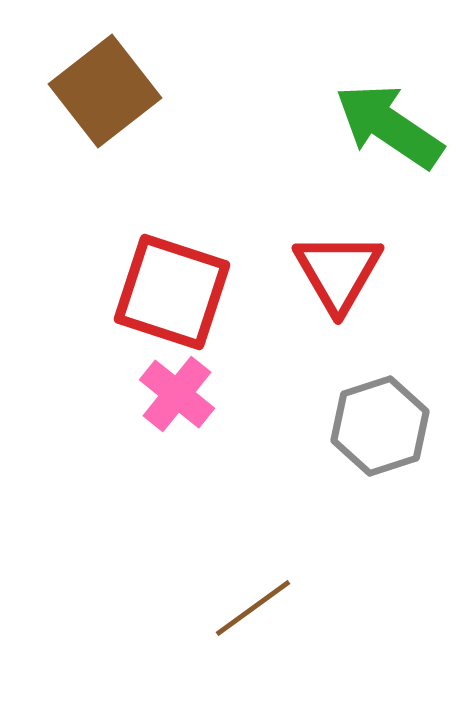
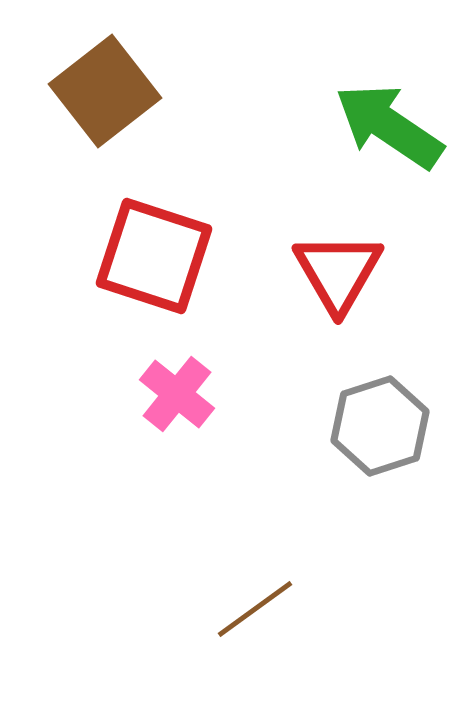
red square: moved 18 px left, 36 px up
brown line: moved 2 px right, 1 px down
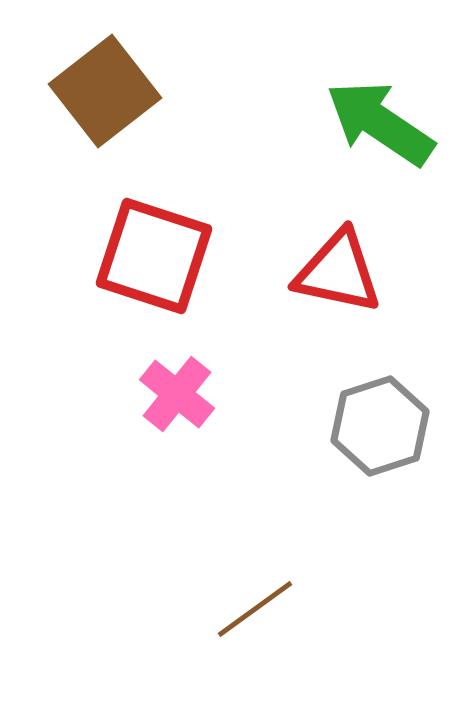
green arrow: moved 9 px left, 3 px up
red triangle: rotated 48 degrees counterclockwise
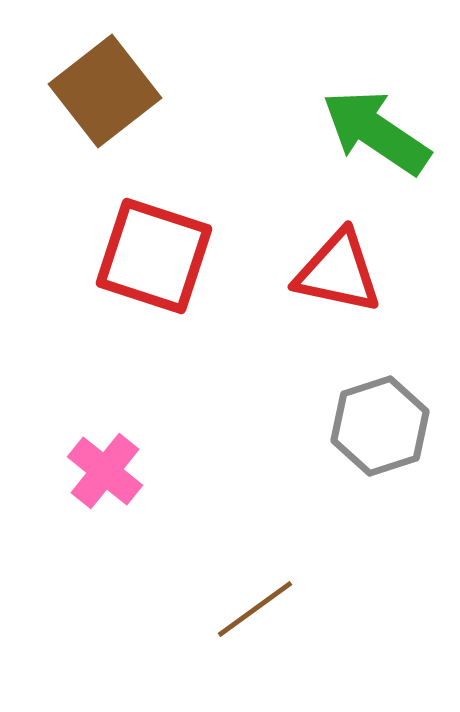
green arrow: moved 4 px left, 9 px down
pink cross: moved 72 px left, 77 px down
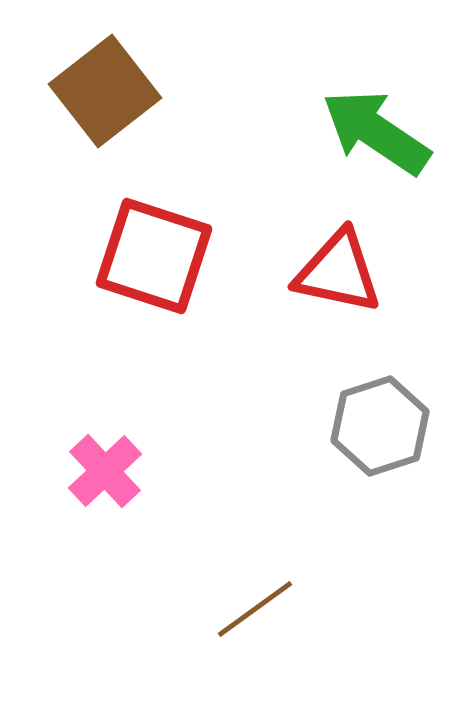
pink cross: rotated 8 degrees clockwise
